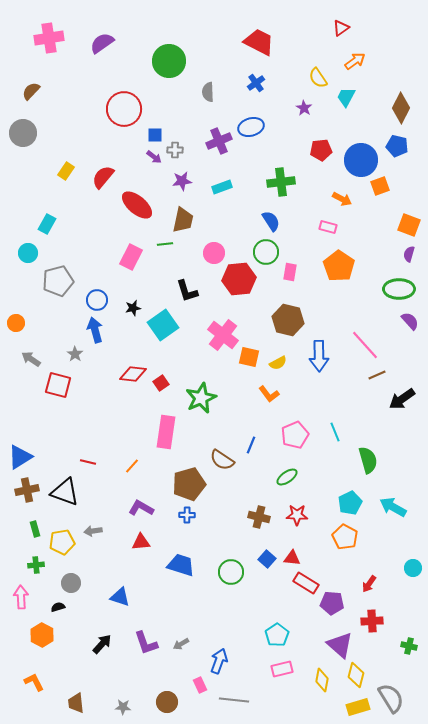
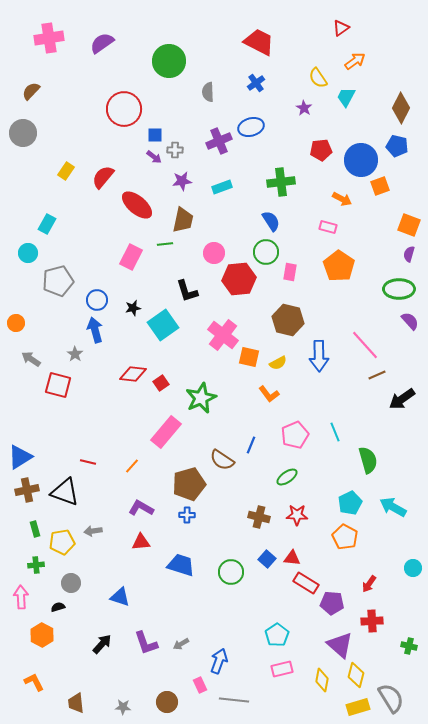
pink rectangle at (166, 432): rotated 32 degrees clockwise
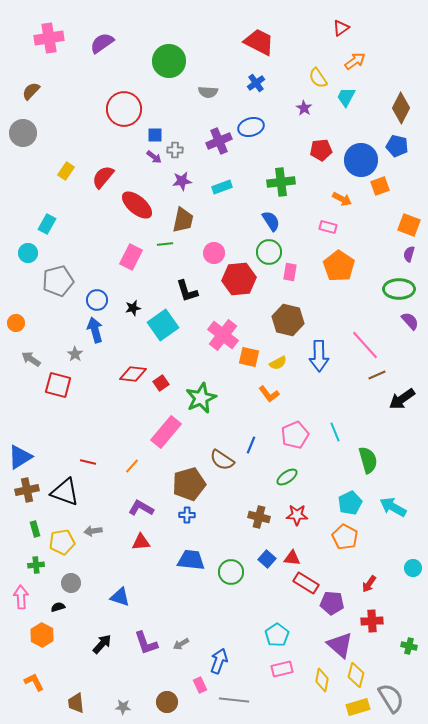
gray semicircle at (208, 92): rotated 84 degrees counterclockwise
green circle at (266, 252): moved 3 px right
blue trapezoid at (181, 565): moved 10 px right, 5 px up; rotated 12 degrees counterclockwise
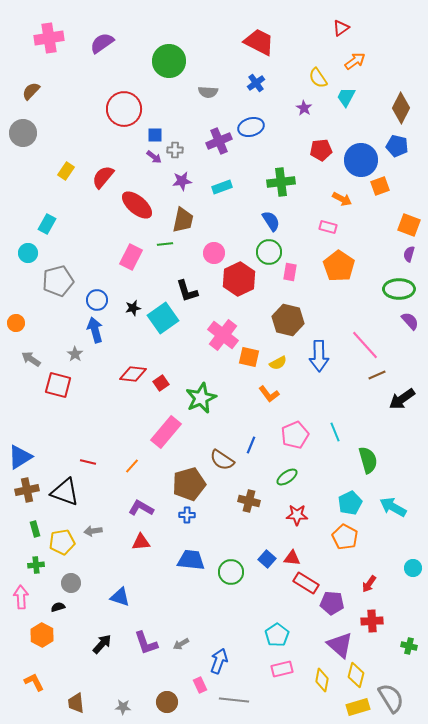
red hexagon at (239, 279): rotated 20 degrees counterclockwise
cyan square at (163, 325): moved 7 px up
brown cross at (259, 517): moved 10 px left, 16 px up
